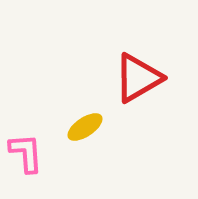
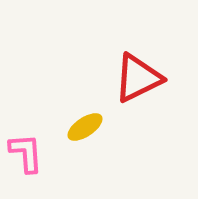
red triangle: rotated 4 degrees clockwise
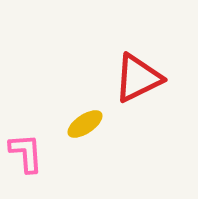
yellow ellipse: moved 3 px up
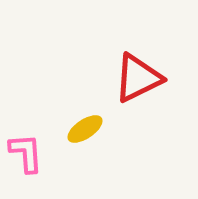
yellow ellipse: moved 5 px down
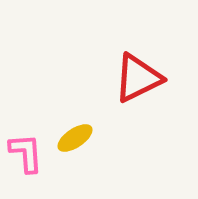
yellow ellipse: moved 10 px left, 9 px down
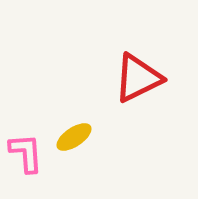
yellow ellipse: moved 1 px left, 1 px up
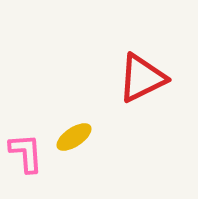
red triangle: moved 4 px right
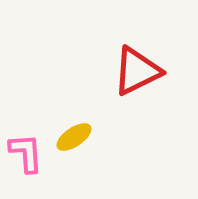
red triangle: moved 5 px left, 7 px up
